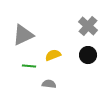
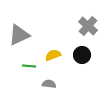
gray triangle: moved 4 px left
black circle: moved 6 px left
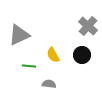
yellow semicircle: rotated 98 degrees counterclockwise
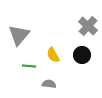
gray triangle: rotated 25 degrees counterclockwise
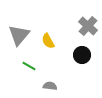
yellow semicircle: moved 5 px left, 14 px up
green line: rotated 24 degrees clockwise
gray semicircle: moved 1 px right, 2 px down
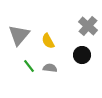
green line: rotated 24 degrees clockwise
gray semicircle: moved 18 px up
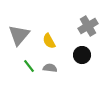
gray cross: rotated 18 degrees clockwise
yellow semicircle: moved 1 px right
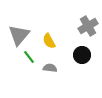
green line: moved 9 px up
